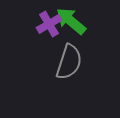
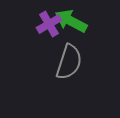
green arrow: rotated 12 degrees counterclockwise
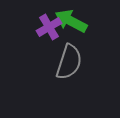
purple cross: moved 3 px down
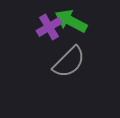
gray semicircle: rotated 27 degrees clockwise
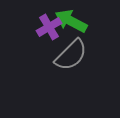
gray semicircle: moved 2 px right, 7 px up
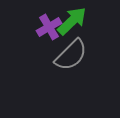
green arrow: moved 1 px right; rotated 108 degrees clockwise
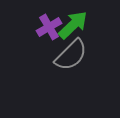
green arrow: moved 1 px right, 4 px down
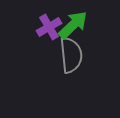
gray semicircle: rotated 51 degrees counterclockwise
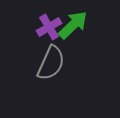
gray semicircle: moved 20 px left, 8 px down; rotated 30 degrees clockwise
